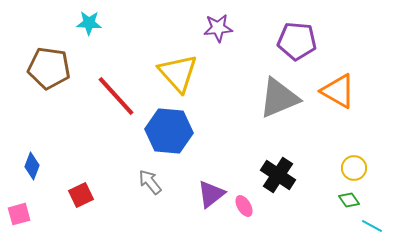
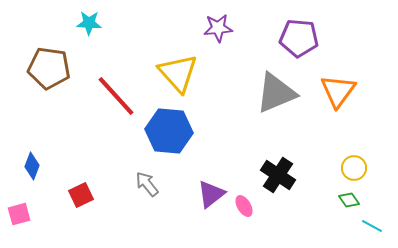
purple pentagon: moved 2 px right, 3 px up
orange triangle: rotated 36 degrees clockwise
gray triangle: moved 3 px left, 5 px up
gray arrow: moved 3 px left, 2 px down
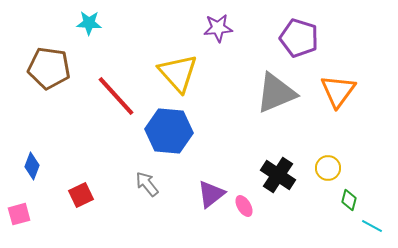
purple pentagon: rotated 12 degrees clockwise
yellow circle: moved 26 px left
green diamond: rotated 50 degrees clockwise
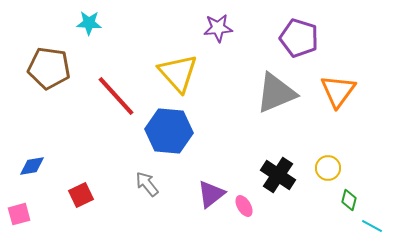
blue diamond: rotated 60 degrees clockwise
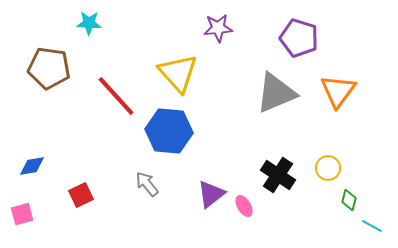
pink square: moved 3 px right
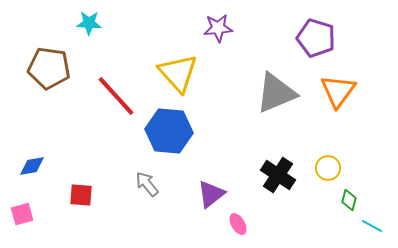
purple pentagon: moved 17 px right
red square: rotated 30 degrees clockwise
pink ellipse: moved 6 px left, 18 px down
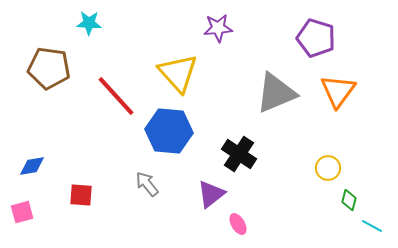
black cross: moved 39 px left, 21 px up
pink square: moved 2 px up
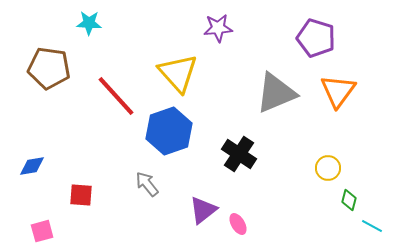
blue hexagon: rotated 24 degrees counterclockwise
purple triangle: moved 8 px left, 16 px down
pink square: moved 20 px right, 19 px down
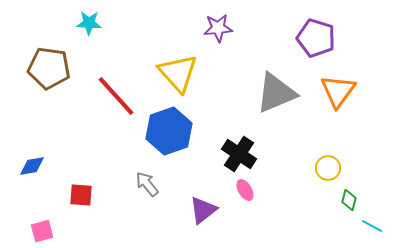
pink ellipse: moved 7 px right, 34 px up
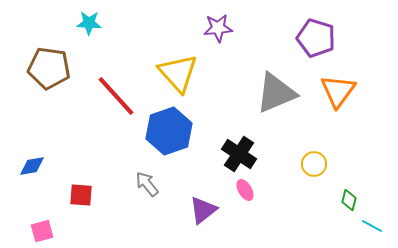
yellow circle: moved 14 px left, 4 px up
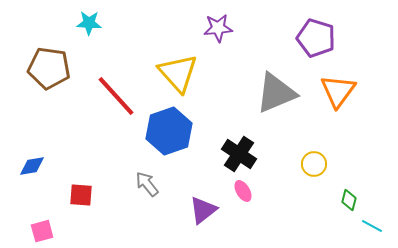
pink ellipse: moved 2 px left, 1 px down
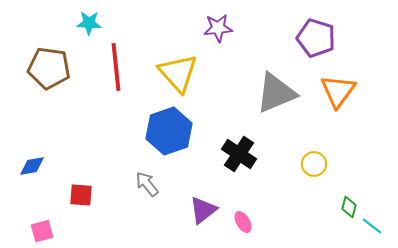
red line: moved 29 px up; rotated 36 degrees clockwise
pink ellipse: moved 31 px down
green diamond: moved 7 px down
cyan line: rotated 10 degrees clockwise
